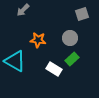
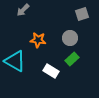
white rectangle: moved 3 px left, 2 px down
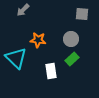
gray square: rotated 24 degrees clockwise
gray circle: moved 1 px right, 1 px down
cyan triangle: moved 1 px right, 3 px up; rotated 15 degrees clockwise
white rectangle: rotated 49 degrees clockwise
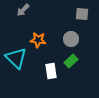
green rectangle: moved 1 px left, 2 px down
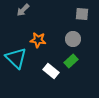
gray circle: moved 2 px right
white rectangle: rotated 42 degrees counterclockwise
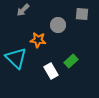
gray circle: moved 15 px left, 14 px up
white rectangle: rotated 21 degrees clockwise
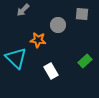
green rectangle: moved 14 px right
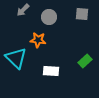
gray circle: moved 9 px left, 8 px up
white rectangle: rotated 56 degrees counterclockwise
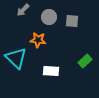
gray square: moved 10 px left, 7 px down
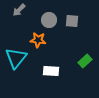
gray arrow: moved 4 px left
gray circle: moved 3 px down
cyan triangle: rotated 25 degrees clockwise
